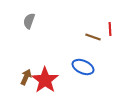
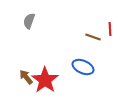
brown arrow: rotated 63 degrees counterclockwise
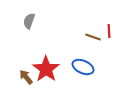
red line: moved 1 px left, 2 px down
red star: moved 1 px right, 11 px up
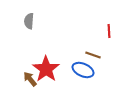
gray semicircle: rotated 14 degrees counterclockwise
brown line: moved 18 px down
blue ellipse: moved 3 px down
brown arrow: moved 4 px right, 2 px down
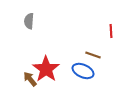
red line: moved 2 px right
blue ellipse: moved 1 px down
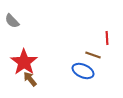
gray semicircle: moved 17 px left; rotated 49 degrees counterclockwise
red line: moved 4 px left, 7 px down
red star: moved 22 px left, 7 px up
